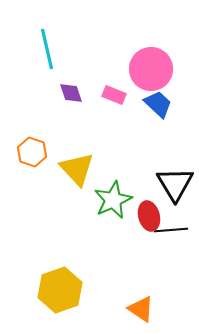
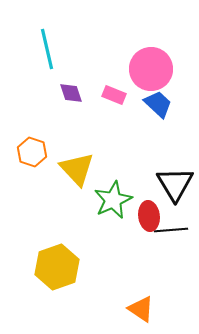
red ellipse: rotated 8 degrees clockwise
yellow hexagon: moved 3 px left, 23 px up
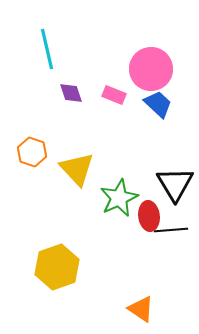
green star: moved 6 px right, 2 px up
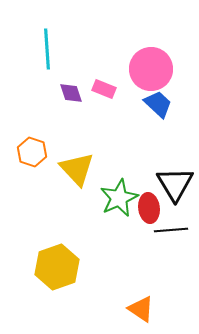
cyan line: rotated 9 degrees clockwise
pink rectangle: moved 10 px left, 6 px up
red ellipse: moved 8 px up
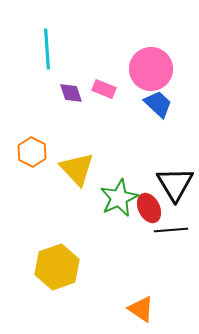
orange hexagon: rotated 8 degrees clockwise
red ellipse: rotated 20 degrees counterclockwise
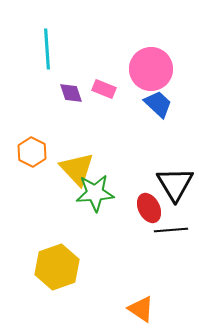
green star: moved 24 px left, 5 px up; rotated 21 degrees clockwise
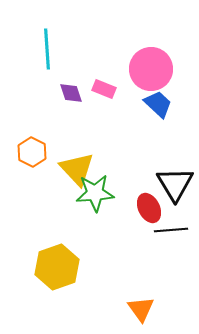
orange triangle: rotated 20 degrees clockwise
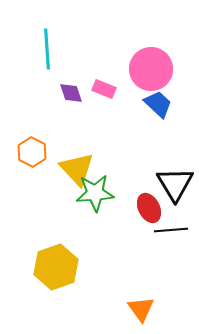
yellow hexagon: moved 1 px left
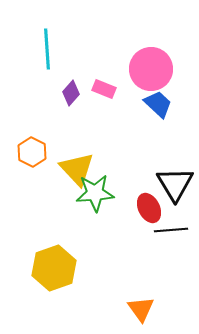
purple diamond: rotated 60 degrees clockwise
yellow hexagon: moved 2 px left, 1 px down
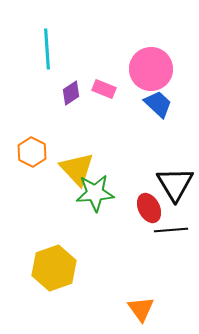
purple diamond: rotated 15 degrees clockwise
